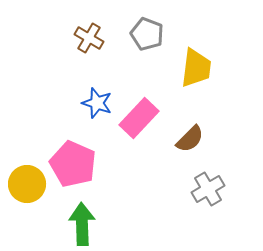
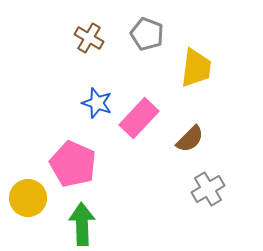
yellow circle: moved 1 px right, 14 px down
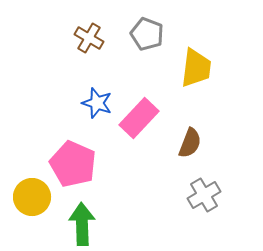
brown semicircle: moved 4 px down; rotated 24 degrees counterclockwise
gray cross: moved 4 px left, 6 px down
yellow circle: moved 4 px right, 1 px up
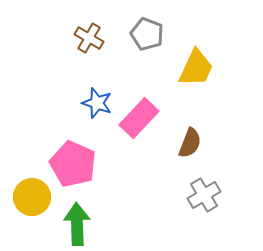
yellow trapezoid: rotated 18 degrees clockwise
green arrow: moved 5 px left
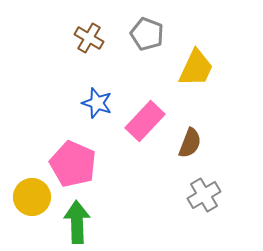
pink rectangle: moved 6 px right, 3 px down
green arrow: moved 2 px up
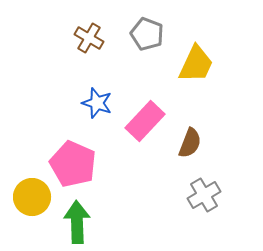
yellow trapezoid: moved 4 px up
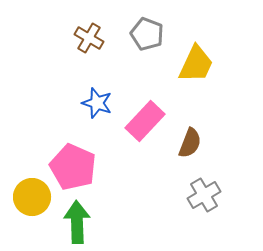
pink pentagon: moved 3 px down
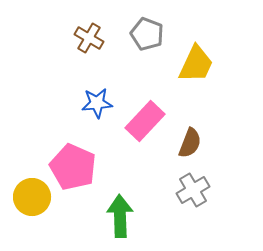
blue star: rotated 24 degrees counterclockwise
gray cross: moved 11 px left, 5 px up
green arrow: moved 43 px right, 6 px up
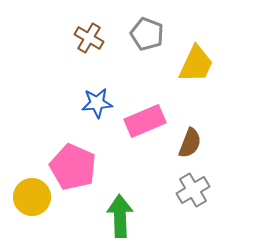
pink rectangle: rotated 24 degrees clockwise
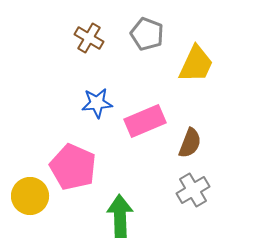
yellow circle: moved 2 px left, 1 px up
